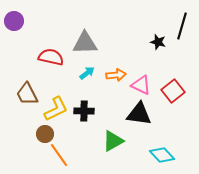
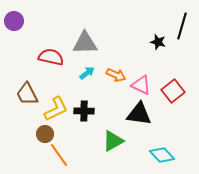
orange arrow: rotated 30 degrees clockwise
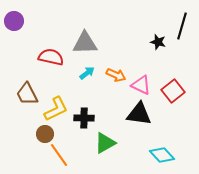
black cross: moved 7 px down
green triangle: moved 8 px left, 2 px down
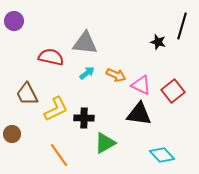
gray triangle: rotated 8 degrees clockwise
brown circle: moved 33 px left
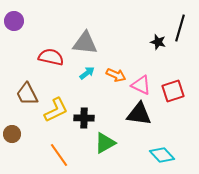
black line: moved 2 px left, 2 px down
red square: rotated 20 degrees clockwise
yellow L-shape: moved 1 px down
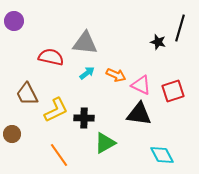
cyan diamond: rotated 15 degrees clockwise
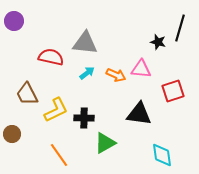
pink triangle: moved 16 px up; rotated 20 degrees counterclockwise
cyan diamond: rotated 20 degrees clockwise
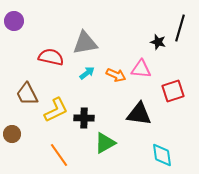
gray triangle: rotated 16 degrees counterclockwise
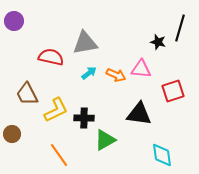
cyan arrow: moved 2 px right
green triangle: moved 3 px up
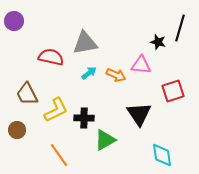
pink triangle: moved 4 px up
black triangle: rotated 48 degrees clockwise
brown circle: moved 5 px right, 4 px up
